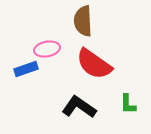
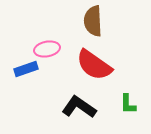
brown semicircle: moved 10 px right
red semicircle: moved 1 px down
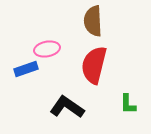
red semicircle: rotated 69 degrees clockwise
black L-shape: moved 12 px left
